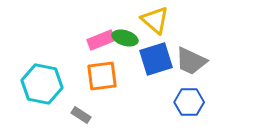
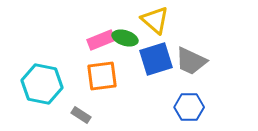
blue hexagon: moved 5 px down
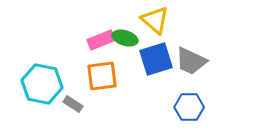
gray rectangle: moved 8 px left, 11 px up
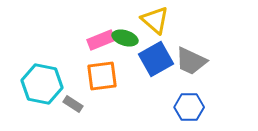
blue square: rotated 12 degrees counterclockwise
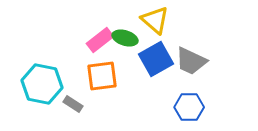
pink rectangle: moved 1 px left; rotated 16 degrees counterclockwise
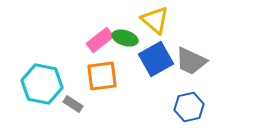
blue hexagon: rotated 12 degrees counterclockwise
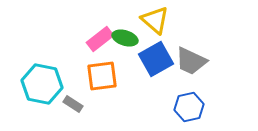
pink rectangle: moved 1 px up
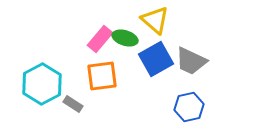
pink rectangle: rotated 12 degrees counterclockwise
cyan hexagon: rotated 21 degrees clockwise
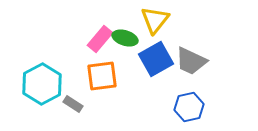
yellow triangle: rotated 28 degrees clockwise
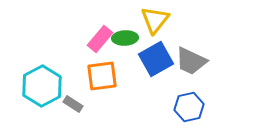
green ellipse: rotated 20 degrees counterclockwise
cyan hexagon: moved 2 px down
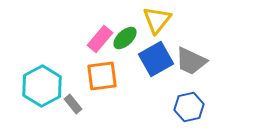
yellow triangle: moved 2 px right
green ellipse: rotated 40 degrees counterclockwise
gray rectangle: rotated 18 degrees clockwise
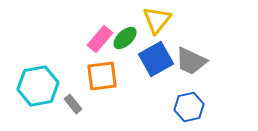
cyan hexagon: moved 4 px left; rotated 18 degrees clockwise
